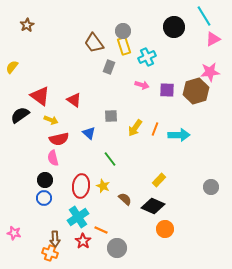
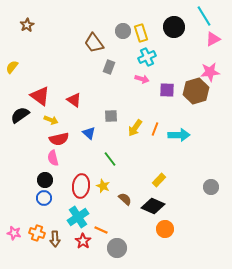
yellow rectangle at (124, 46): moved 17 px right, 13 px up
pink arrow at (142, 85): moved 6 px up
orange cross at (50, 253): moved 13 px left, 20 px up
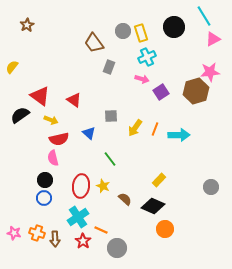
purple square at (167, 90): moved 6 px left, 2 px down; rotated 35 degrees counterclockwise
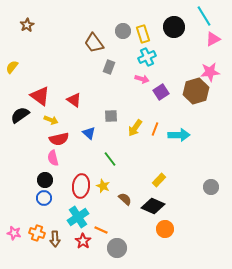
yellow rectangle at (141, 33): moved 2 px right, 1 px down
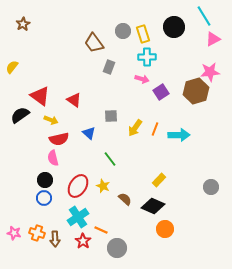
brown star at (27, 25): moved 4 px left, 1 px up
cyan cross at (147, 57): rotated 24 degrees clockwise
red ellipse at (81, 186): moved 3 px left; rotated 25 degrees clockwise
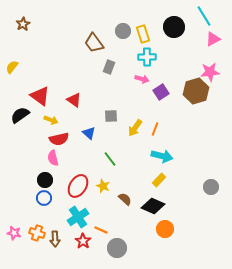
cyan arrow at (179, 135): moved 17 px left, 21 px down; rotated 15 degrees clockwise
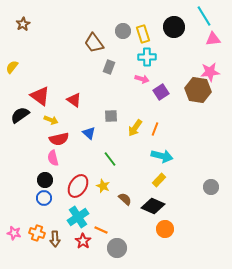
pink triangle at (213, 39): rotated 21 degrees clockwise
brown hexagon at (196, 91): moved 2 px right, 1 px up; rotated 25 degrees clockwise
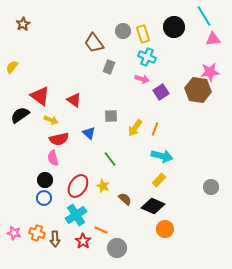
cyan cross at (147, 57): rotated 24 degrees clockwise
cyan cross at (78, 217): moved 2 px left, 2 px up
